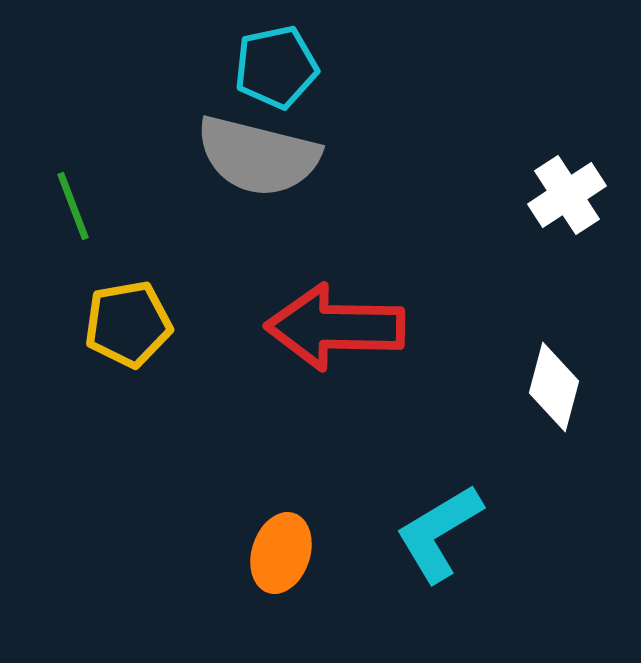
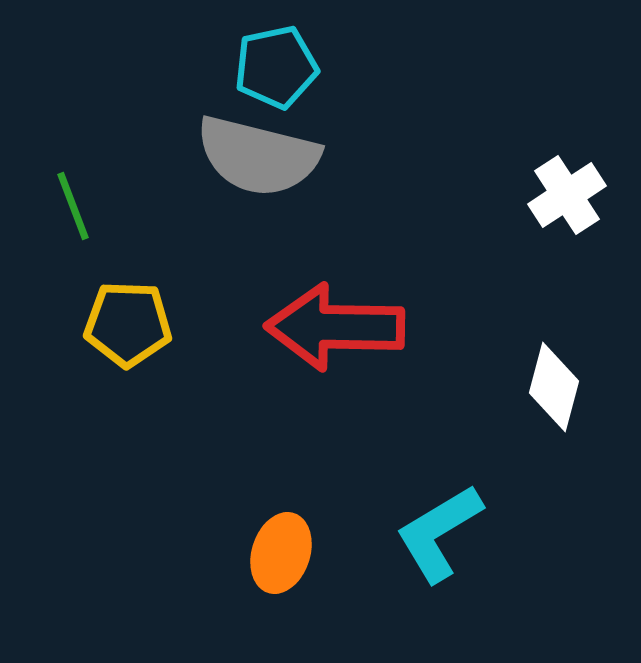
yellow pentagon: rotated 12 degrees clockwise
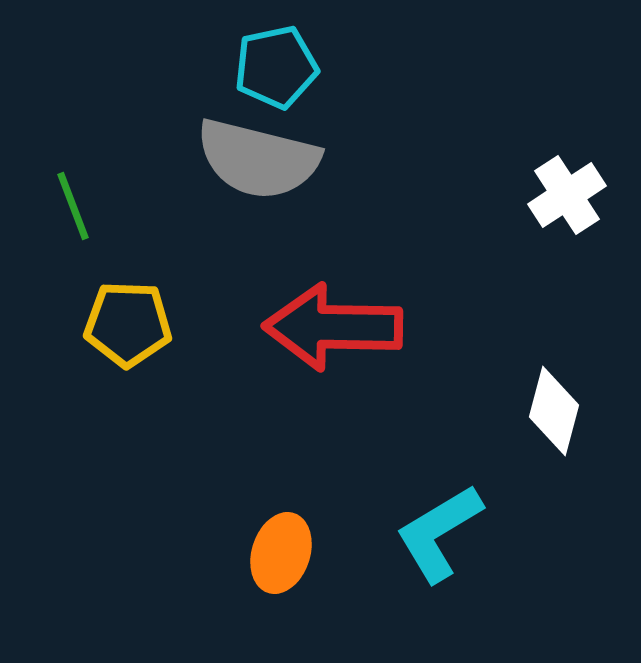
gray semicircle: moved 3 px down
red arrow: moved 2 px left
white diamond: moved 24 px down
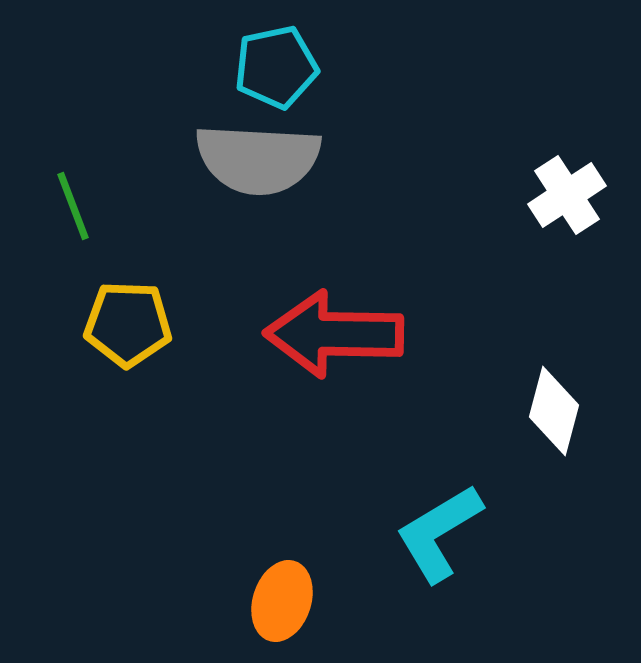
gray semicircle: rotated 11 degrees counterclockwise
red arrow: moved 1 px right, 7 px down
orange ellipse: moved 1 px right, 48 px down
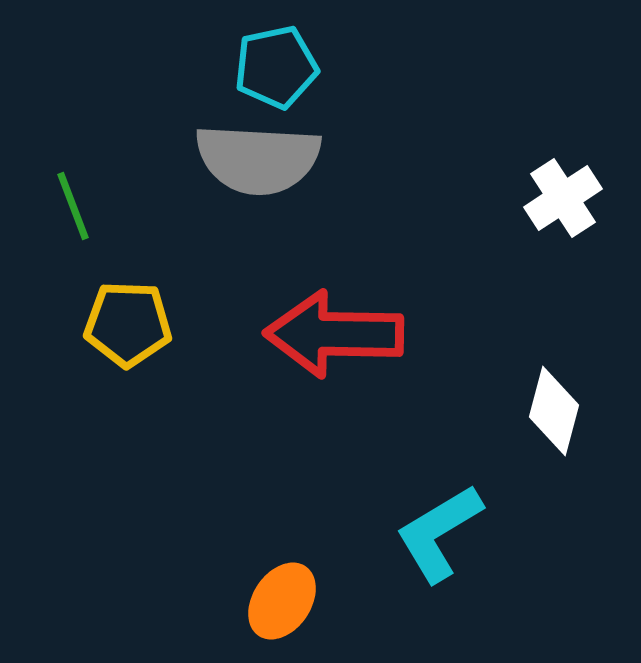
white cross: moved 4 px left, 3 px down
orange ellipse: rotated 16 degrees clockwise
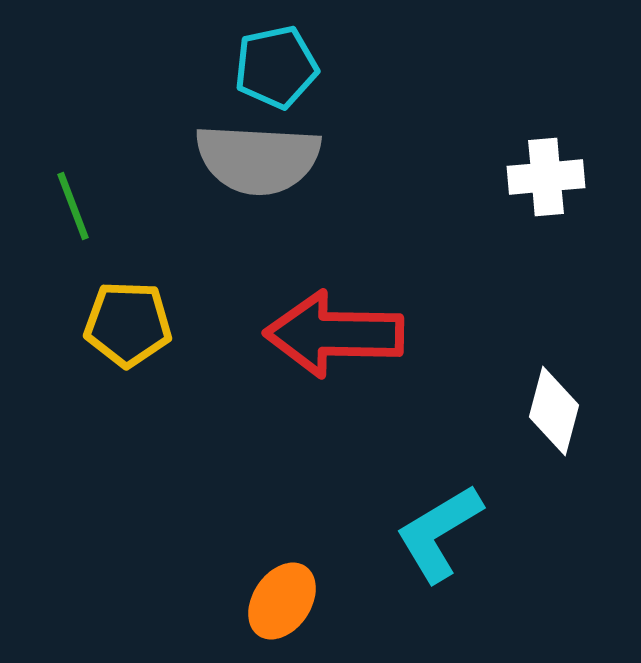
white cross: moved 17 px left, 21 px up; rotated 28 degrees clockwise
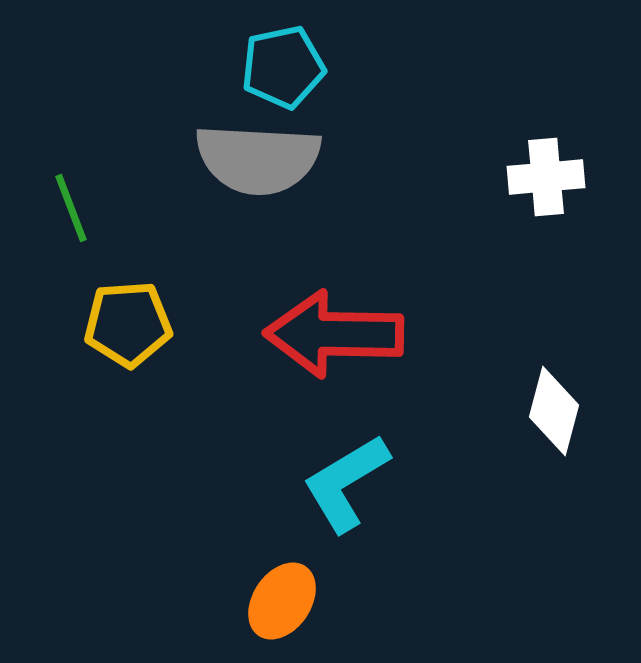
cyan pentagon: moved 7 px right
green line: moved 2 px left, 2 px down
yellow pentagon: rotated 6 degrees counterclockwise
cyan L-shape: moved 93 px left, 50 px up
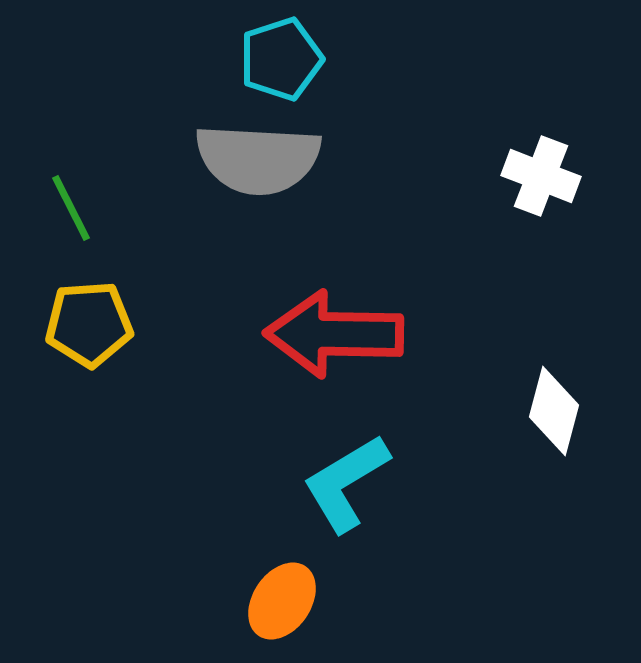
cyan pentagon: moved 2 px left, 8 px up; rotated 6 degrees counterclockwise
white cross: moved 5 px left, 1 px up; rotated 26 degrees clockwise
green line: rotated 6 degrees counterclockwise
yellow pentagon: moved 39 px left
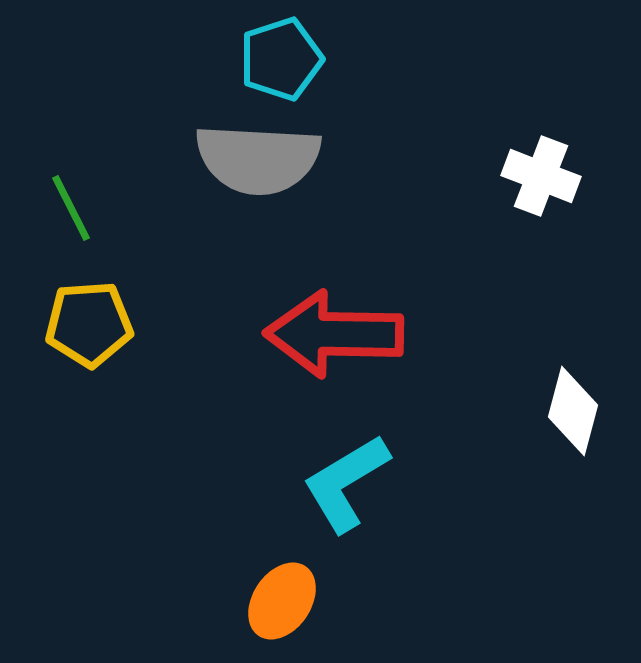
white diamond: moved 19 px right
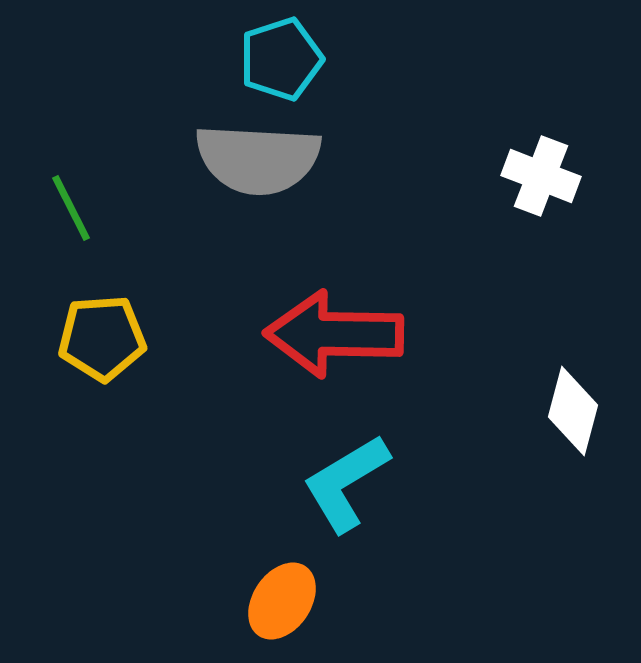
yellow pentagon: moved 13 px right, 14 px down
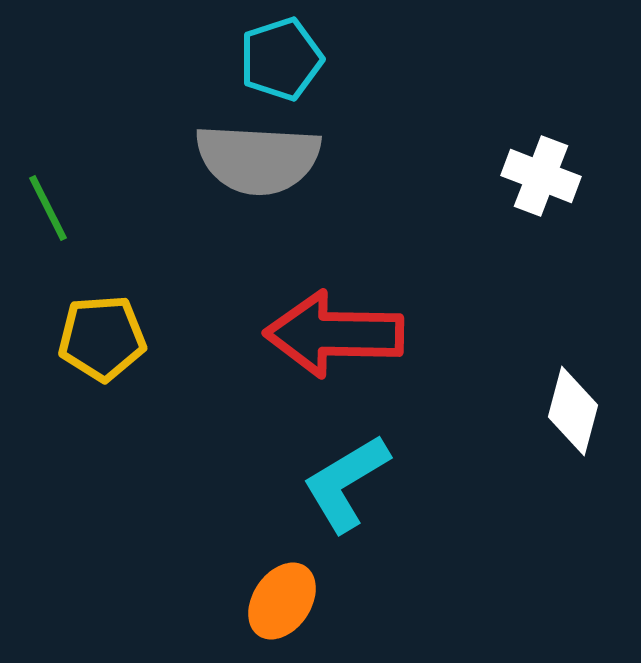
green line: moved 23 px left
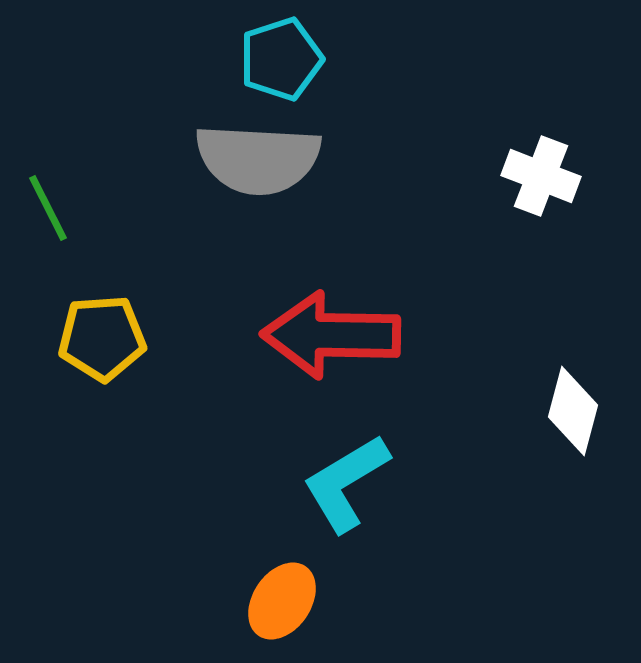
red arrow: moved 3 px left, 1 px down
